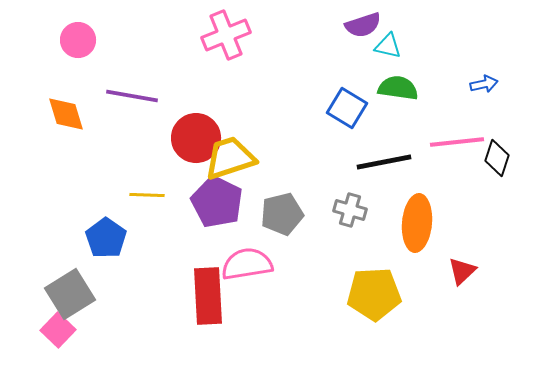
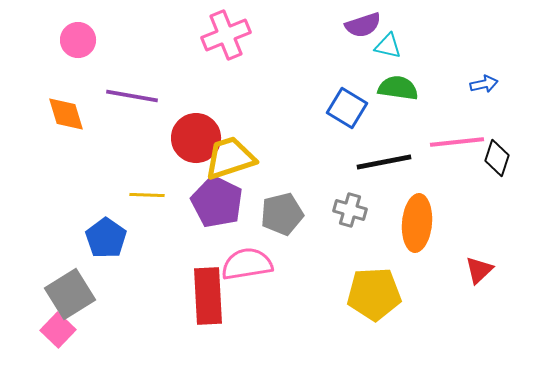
red triangle: moved 17 px right, 1 px up
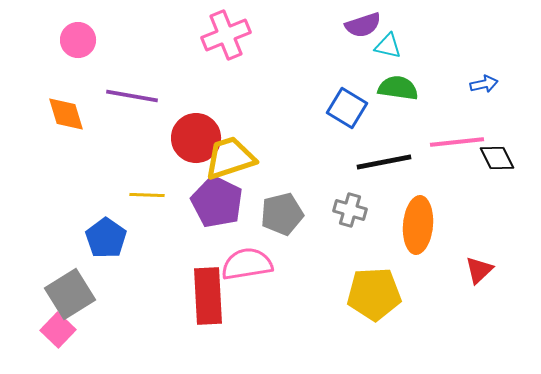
black diamond: rotated 45 degrees counterclockwise
orange ellipse: moved 1 px right, 2 px down
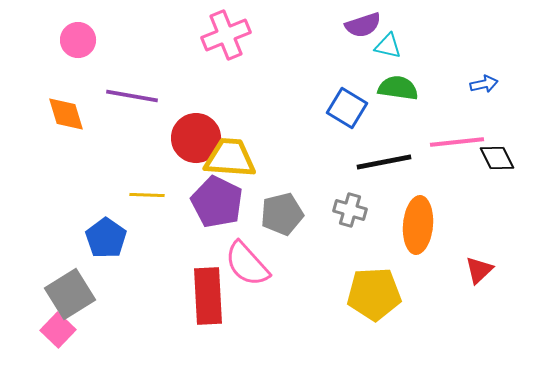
yellow trapezoid: rotated 22 degrees clockwise
pink semicircle: rotated 123 degrees counterclockwise
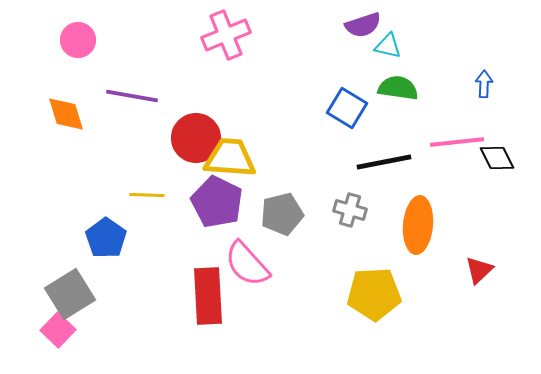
blue arrow: rotated 76 degrees counterclockwise
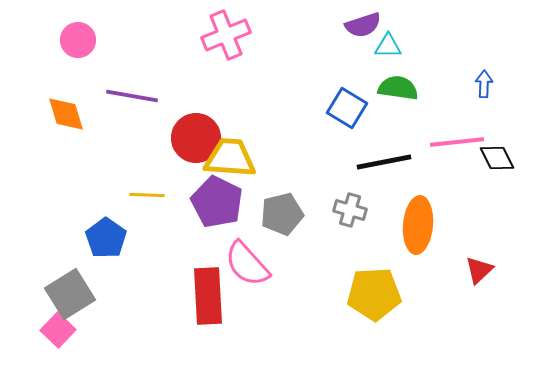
cyan triangle: rotated 12 degrees counterclockwise
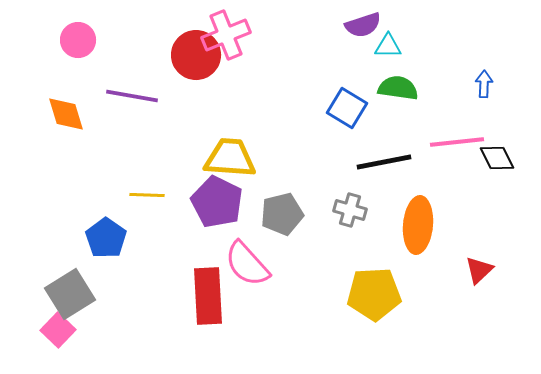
red circle: moved 83 px up
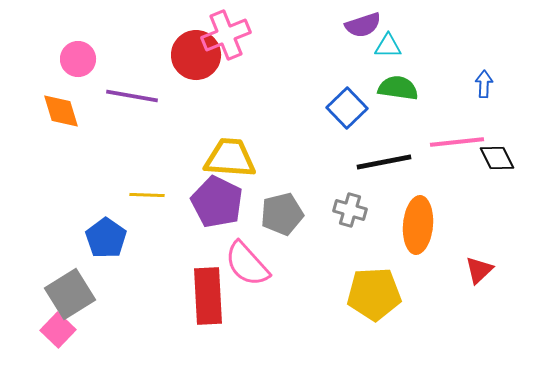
pink circle: moved 19 px down
blue square: rotated 15 degrees clockwise
orange diamond: moved 5 px left, 3 px up
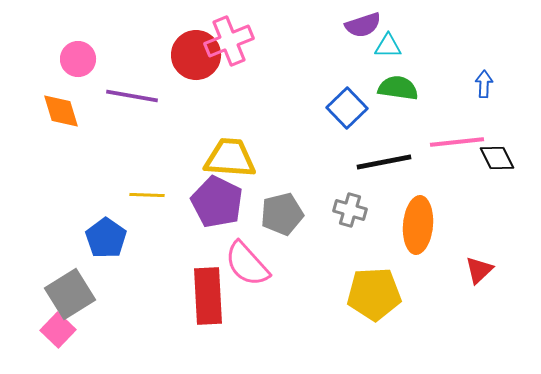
pink cross: moved 3 px right, 6 px down
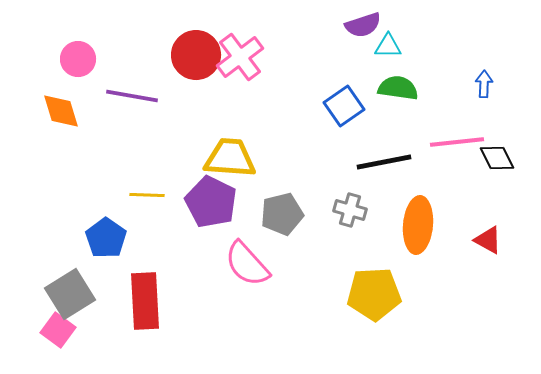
pink cross: moved 11 px right, 16 px down; rotated 15 degrees counterclockwise
blue square: moved 3 px left, 2 px up; rotated 9 degrees clockwise
purple pentagon: moved 6 px left
red triangle: moved 9 px right, 30 px up; rotated 48 degrees counterclockwise
red rectangle: moved 63 px left, 5 px down
pink square: rotated 8 degrees counterclockwise
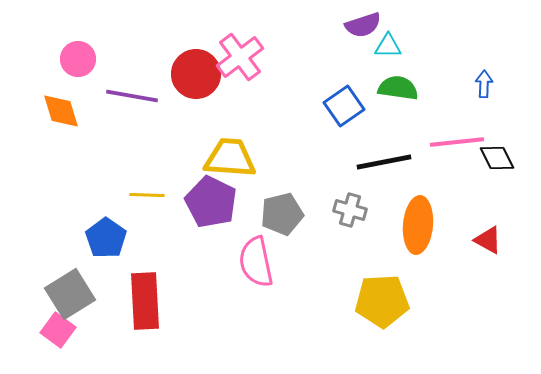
red circle: moved 19 px down
pink semicircle: moved 9 px right, 2 px up; rotated 30 degrees clockwise
yellow pentagon: moved 8 px right, 7 px down
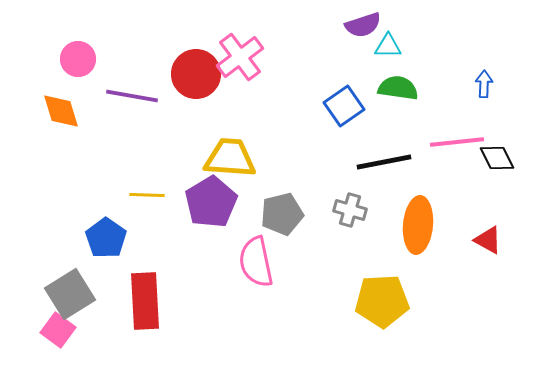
purple pentagon: rotated 15 degrees clockwise
